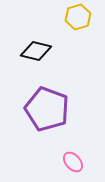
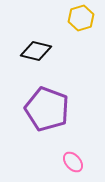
yellow hexagon: moved 3 px right, 1 px down
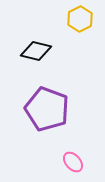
yellow hexagon: moved 1 px left, 1 px down; rotated 10 degrees counterclockwise
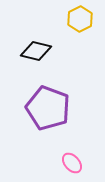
purple pentagon: moved 1 px right, 1 px up
pink ellipse: moved 1 px left, 1 px down
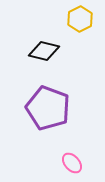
black diamond: moved 8 px right
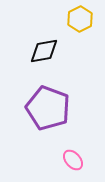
black diamond: rotated 24 degrees counterclockwise
pink ellipse: moved 1 px right, 3 px up
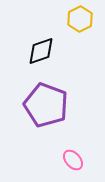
black diamond: moved 3 px left; rotated 8 degrees counterclockwise
purple pentagon: moved 2 px left, 3 px up
